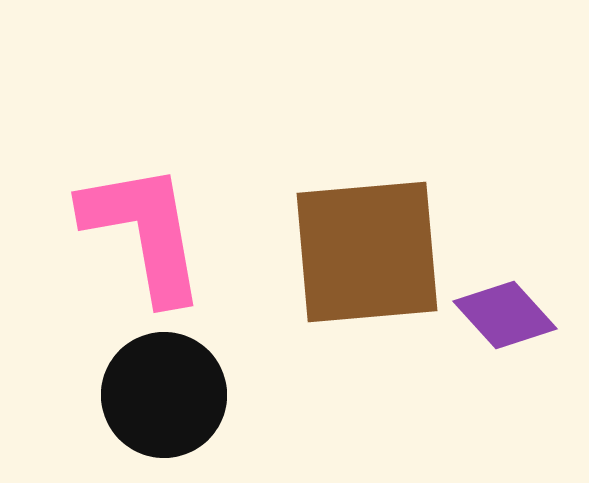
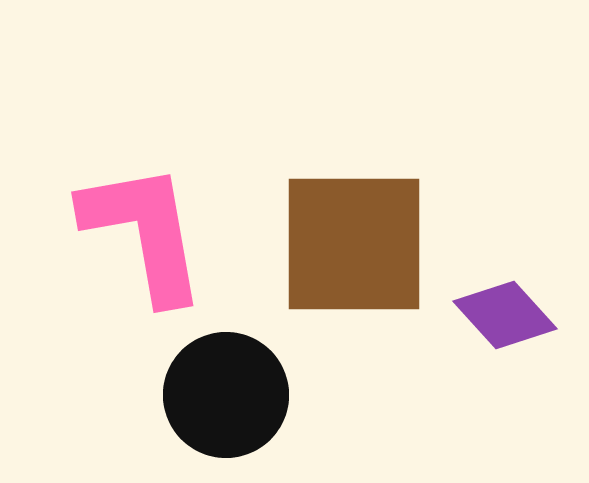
brown square: moved 13 px left, 8 px up; rotated 5 degrees clockwise
black circle: moved 62 px right
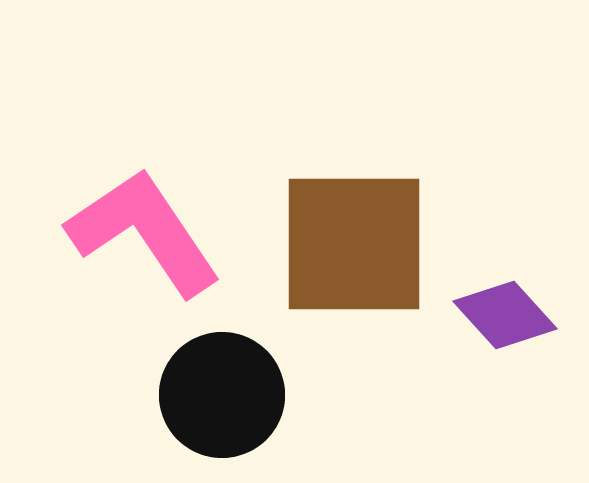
pink L-shape: rotated 24 degrees counterclockwise
black circle: moved 4 px left
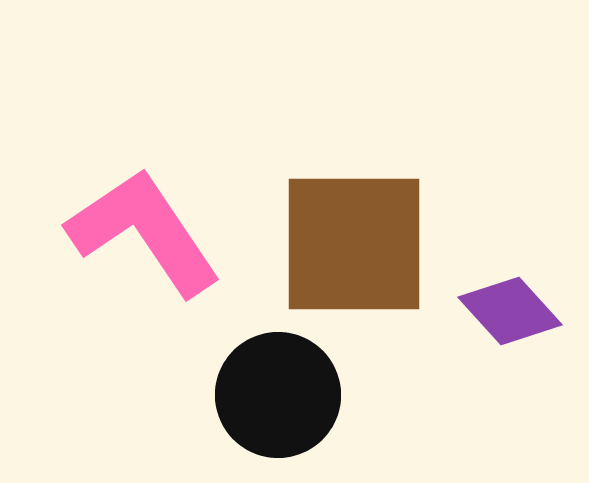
purple diamond: moved 5 px right, 4 px up
black circle: moved 56 px right
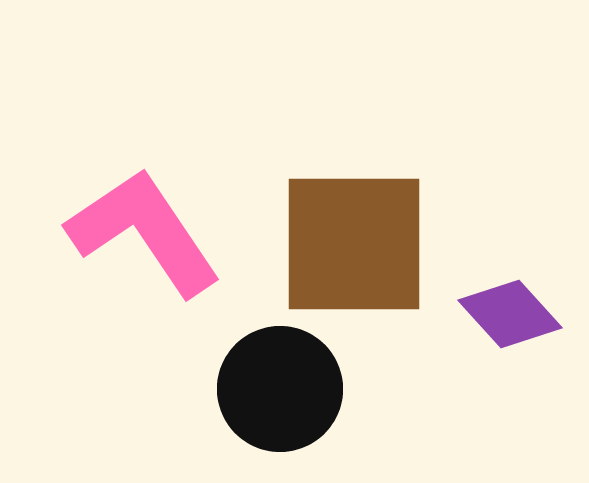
purple diamond: moved 3 px down
black circle: moved 2 px right, 6 px up
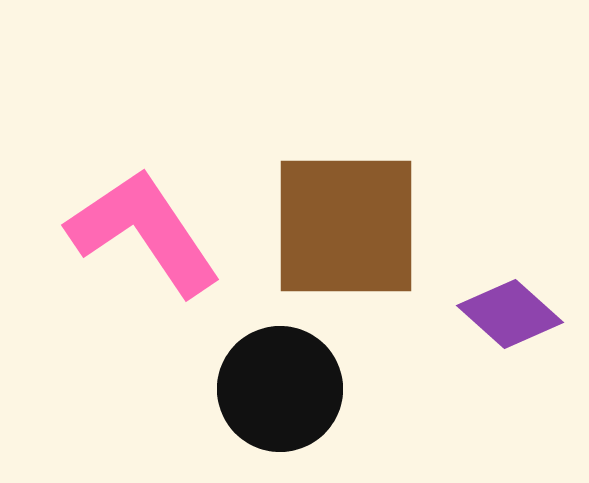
brown square: moved 8 px left, 18 px up
purple diamond: rotated 6 degrees counterclockwise
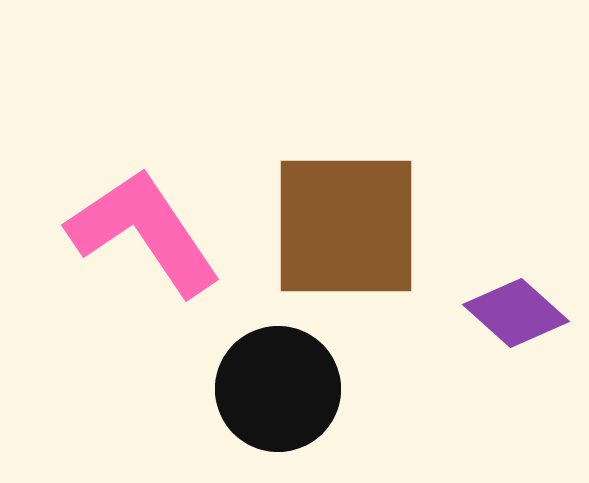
purple diamond: moved 6 px right, 1 px up
black circle: moved 2 px left
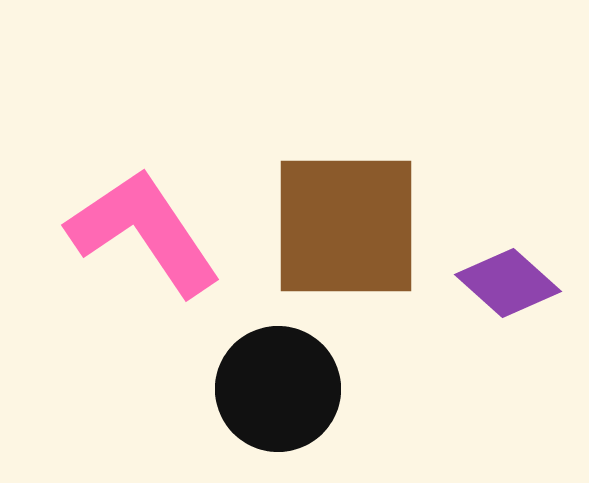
purple diamond: moved 8 px left, 30 px up
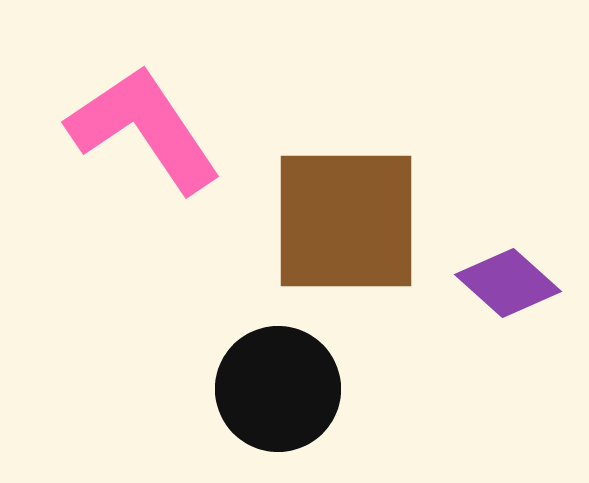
brown square: moved 5 px up
pink L-shape: moved 103 px up
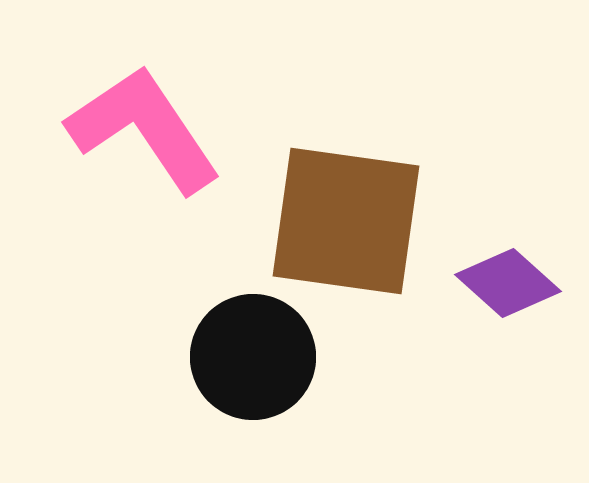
brown square: rotated 8 degrees clockwise
black circle: moved 25 px left, 32 px up
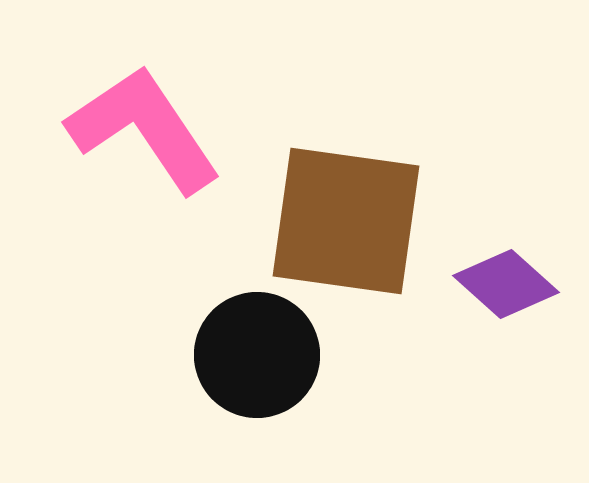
purple diamond: moved 2 px left, 1 px down
black circle: moved 4 px right, 2 px up
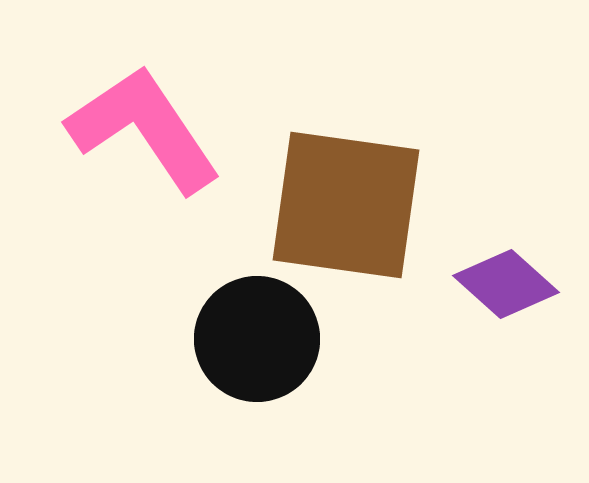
brown square: moved 16 px up
black circle: moved 16 px up
